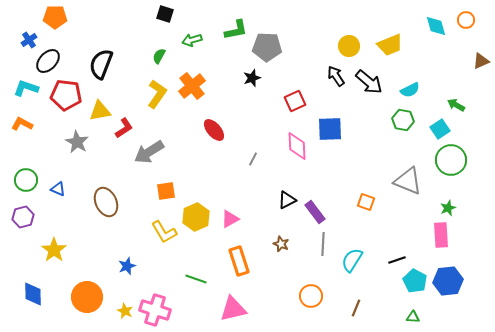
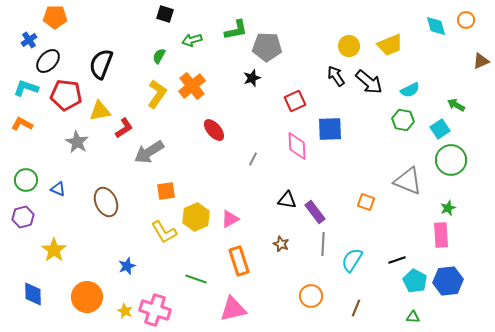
black triangle at (287, 200): rotated 36 degrees clockwise
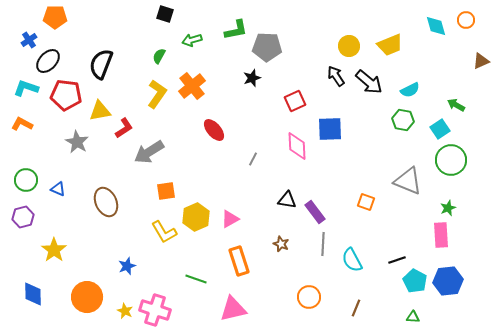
cyan semicircle at (352, 260): rotated 60 degrees counterclockwise
orange circle at (311, 296): moved 2 px left, 1 px down
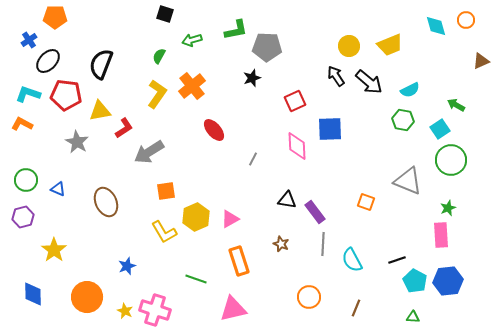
cyan L-shape at (26, 88): moved 2 px right, 6 px down
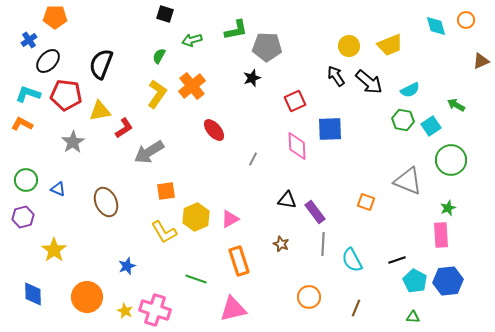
cyan square at (440, 129): moved 9 px left, 3 px up
gray star at (77, 142): moved 4 px left; rotated 10 degrees clockwise
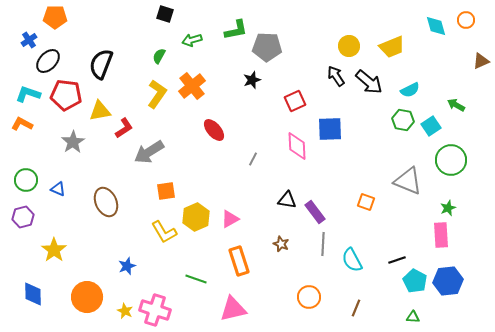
yellow trapezoid at (390, 45): moved 2 px right, 2 px down
black star at (252, 78): moved 2 px down
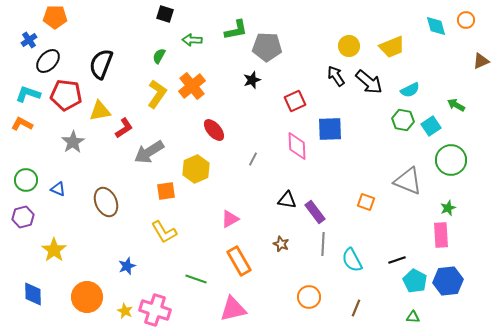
green arrow at (192, 40): rotated 18 degrees clockwise
yellow hexagon at (196, 217): moved 48 px up
orange rectangle at (239, 261): rotated 12 degrees counterclockwise
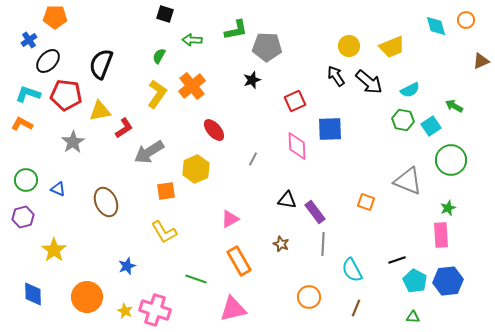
green arrow at (456, 105): moved 2 px left, 1 px down
cyan semicircle at (352, 260): moved 10 px down
